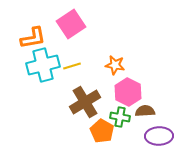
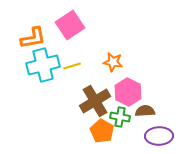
pink square: moved 1 px left, 1 px down
orange star: moved 2 px left, 3 px up
brown cross: moved 10 px right, 1 px up
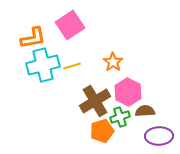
orange star: rotated 24 degrees clockwise
green cross: rotated 30 degrees counterclockwise
orange pentagon: rotated 25 degrees clockwise
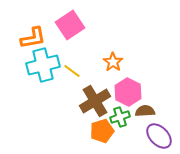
yellow line: moved 5 px down; rotated 54 degrees clockwise
purple ellipse: rotated 48 degrees clockwise
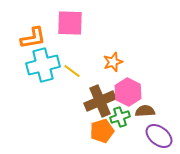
pink square: moved 2 px up; rotated 36 degrees clockwise
orange star: rotated 18 degrees clockwise
brown cross: moved 5 px right; rotated 8 degrees clockwise
purple ellipse: rotated 8 degrees counterclockwise
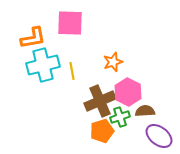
yellow line: rotated 42 degrees clockwise
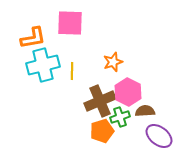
yellow line: rotated 12 degrees clockwise
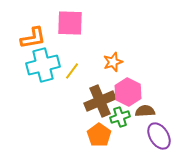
yellow line: rotated 36 degrees clockwise
orange pentagon: moved 3 px left, 4 px down; rotated 20 degrees counterclockwise
purple ellipse: rotated 20 degrees clockwise
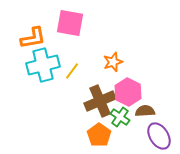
pink square: rotated 8 degrees clockwise
green cross: rotated 36 degrees counterclockwise
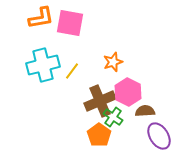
orange L-shape: moved 8 px right, 20 px up
green cross: moved 7 px left
